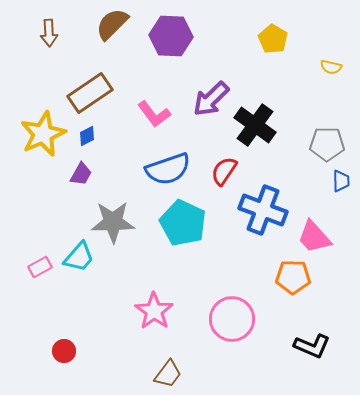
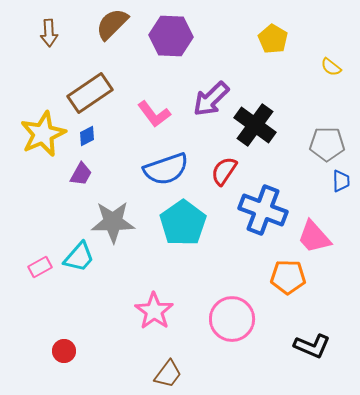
yellow semicircle: rotated 25 degrees clockwise
blue semicircle: moved 2 px left
cyan pentagon: rotated 12 degrees clockwise
orange pentagon: moved 5 px left
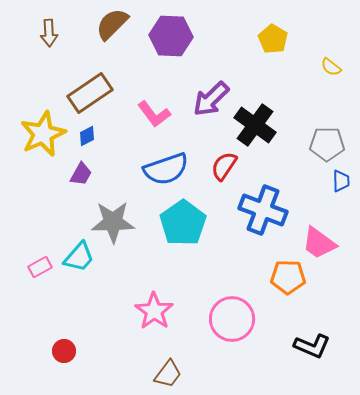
red semicircle: moved 5 px up
pink trapezoid: moved 5 px right, 6 px down; rotated 12 degrees counterclockwise
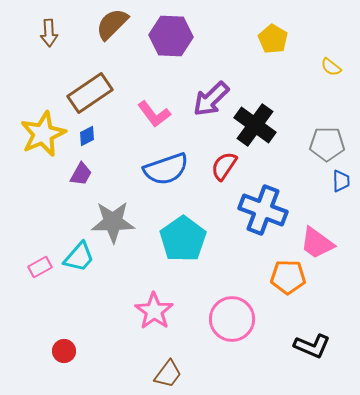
cyan pentagon: moved 16 px down
pink trapezoid: moved 2 px left
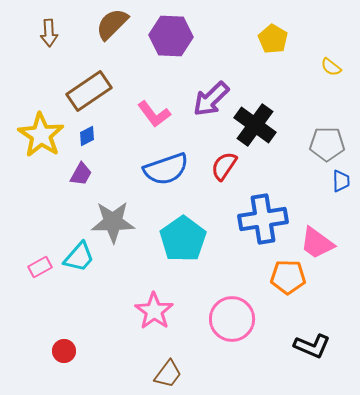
brown rectangle: moved 1 px left, 2 px up
yellow star: moved 2 px left, 1 px down; rotated 15 degrees counterclockwise
blue cross: moved 9 px down; rotated 30 degrees counterclockwise
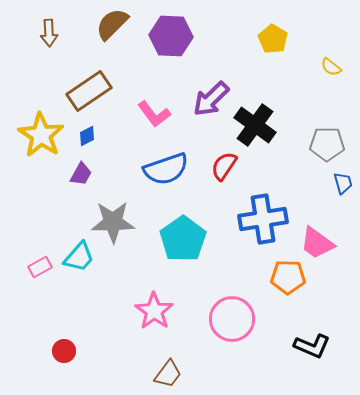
blue trapezoid: moved 2 px right, 2 px down; rotated 15 degrees counterclockwise
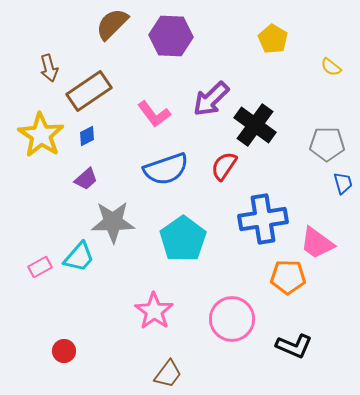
brown arrow: moved 35 px down; rotated 12 degrees counterclockwise
purple trapezoid: moved 5 px right, 5 px down; rotated 20 degrees clockwise
black L-shape: moved 18 px left
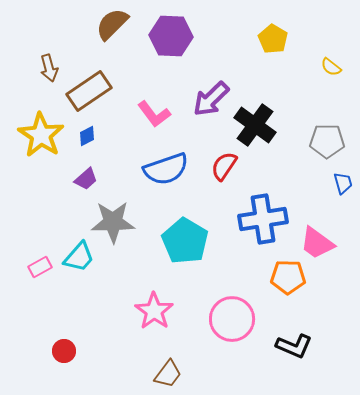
gray pentagon: moved 3 px up
cyan pentagon: moved 2 px right, 2 px down; rotated 6 degrees counterclockwise
